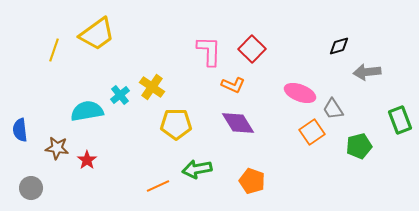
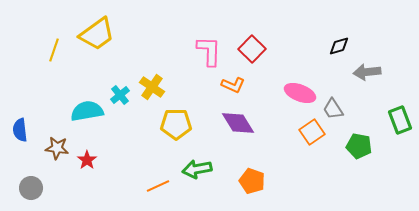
green pentagon: rotated 25 degrees clockwise
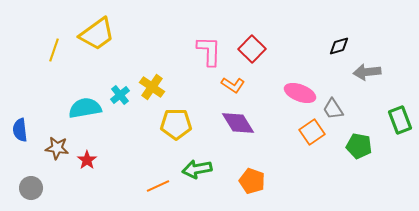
orange L-shape: rotated 10 degrees clockwise
cyan semicircle: moved 2 px left, 3 px up
